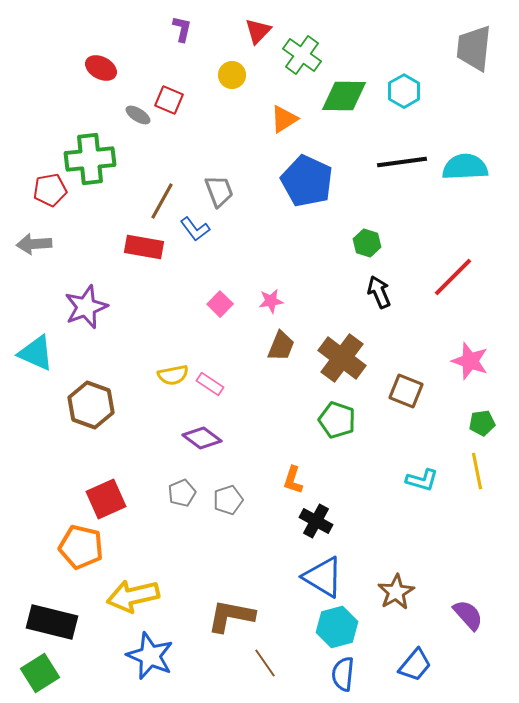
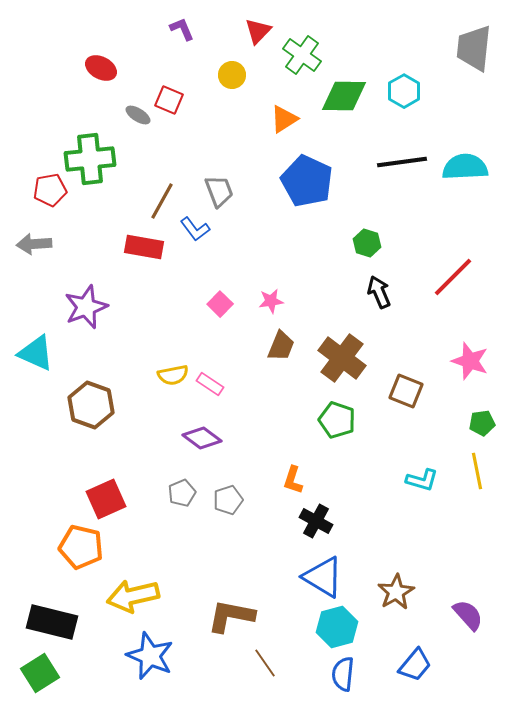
purple L-shape at (182, 29): rotated 36 degrees counterclockwise
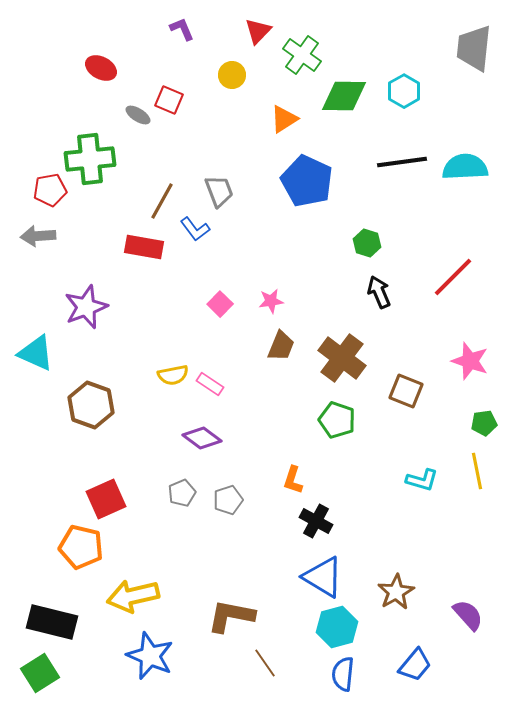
gray arrow at (34, 244): moved 4 px right, 8 px up
green pentagon at (482, 423): moved 2 px right
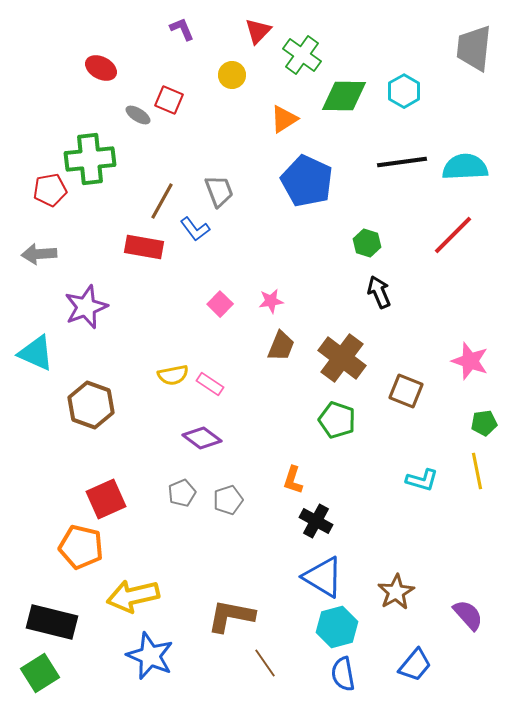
gray arrow at (38, 236): moved 1 px right, 18 px down
red line at (453, 277): moved 42 px up
blue semicircle at (343, 674): rotated 16 degrees counterclockwise
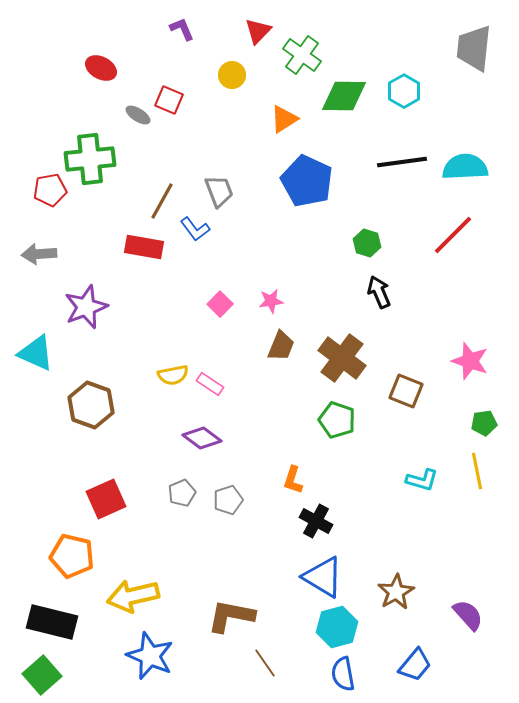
orange pentagon at (81, 547): moved 9 px left, 9 px down
green square at (40, 673): moved 2 px right, 2 px down; rotated 9 degrees counterclockwise
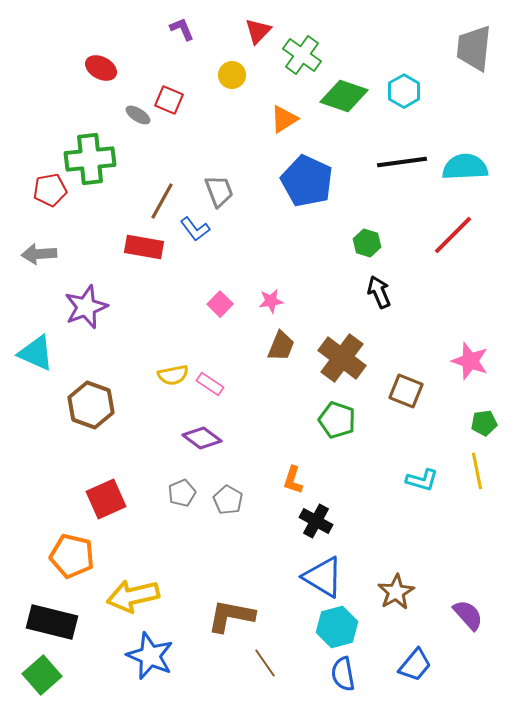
green diamond at (344, 96): rotated 18 degrees clockwise
gray pentagon at (228, 500): rotated 24 degrees counterclockwise
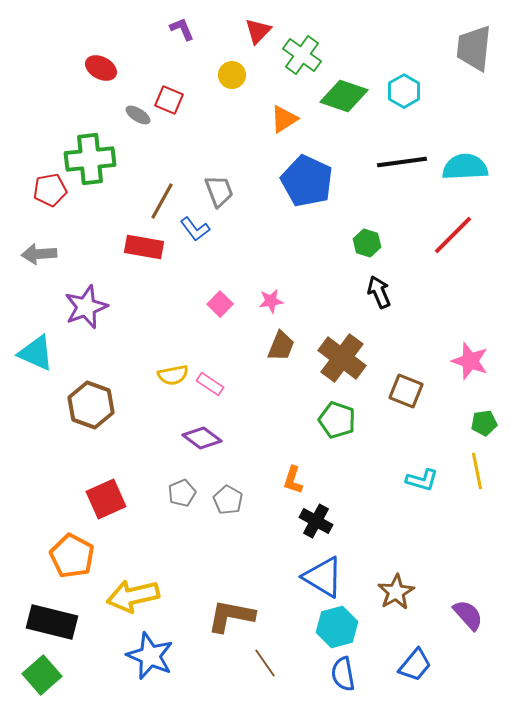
orange pentagon at (72, 556): rotated 15 degrees clockwise
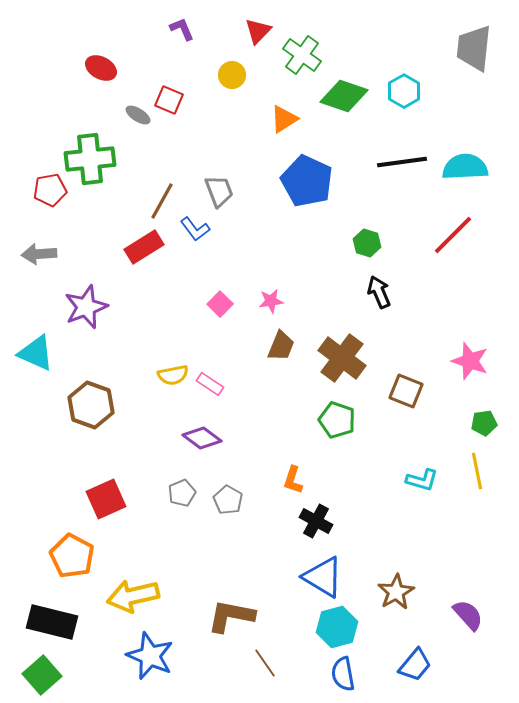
red rectangle at (144, 247): rotated 42 degrees counterclockwise
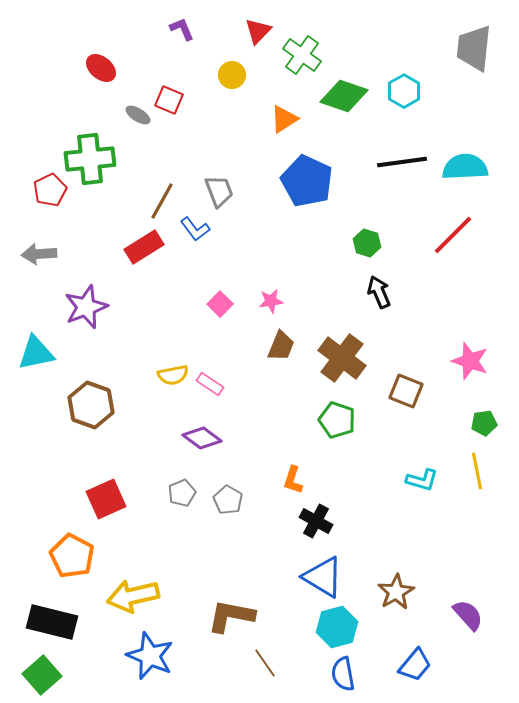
red ellipse at (101, 68): rotated 12 degrees clockwise
red pentagon at (50, 190): rotated 16 degrees counterclockwise
cyan triangle at (36, 353): rotated 36 degrees counterclockwise
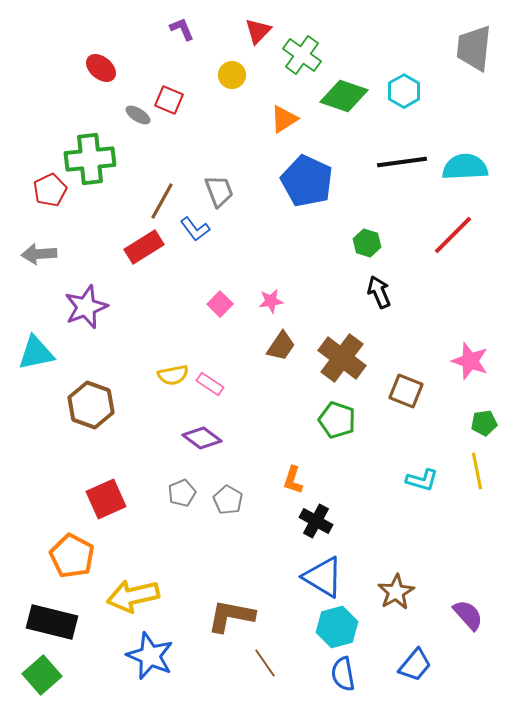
brown trapezoid at (281, 346): rotated 12 degrees clockwise
